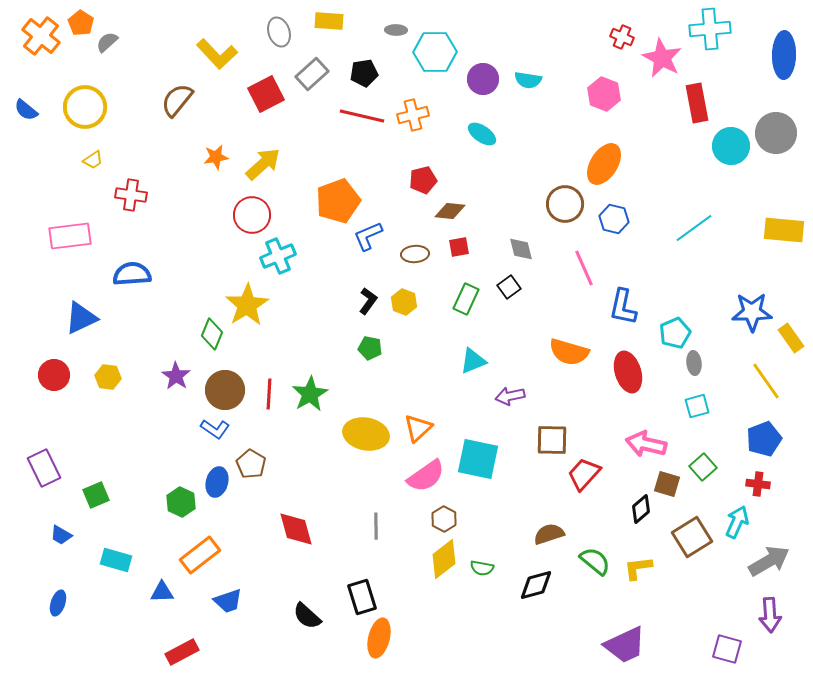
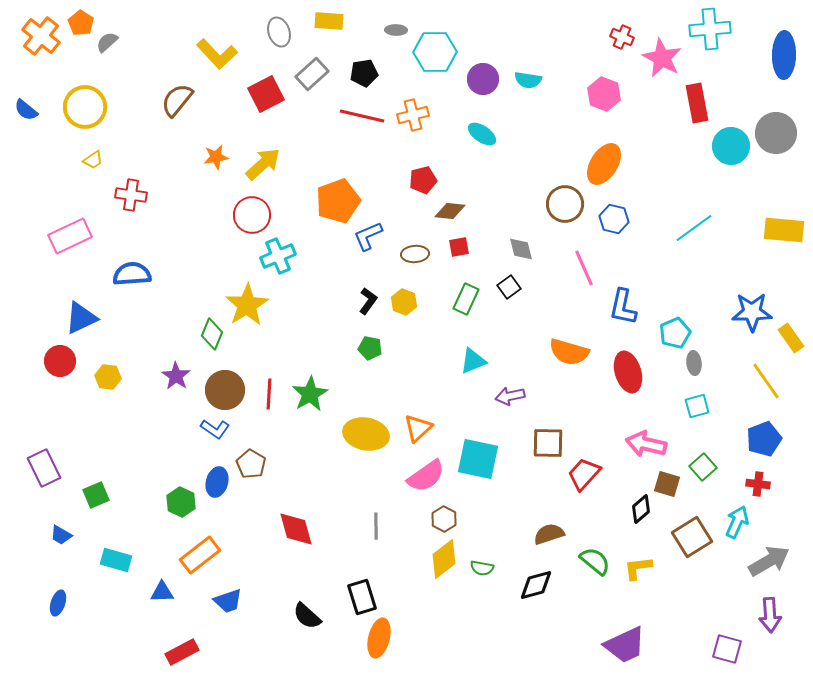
pink rectangle at (70, 236): rotated 18 degrees counterclockwise
red circle at (54, 375): moved 6 px right, 14 px up
brown square at (552, 440): moved 4 px left, 3 px down
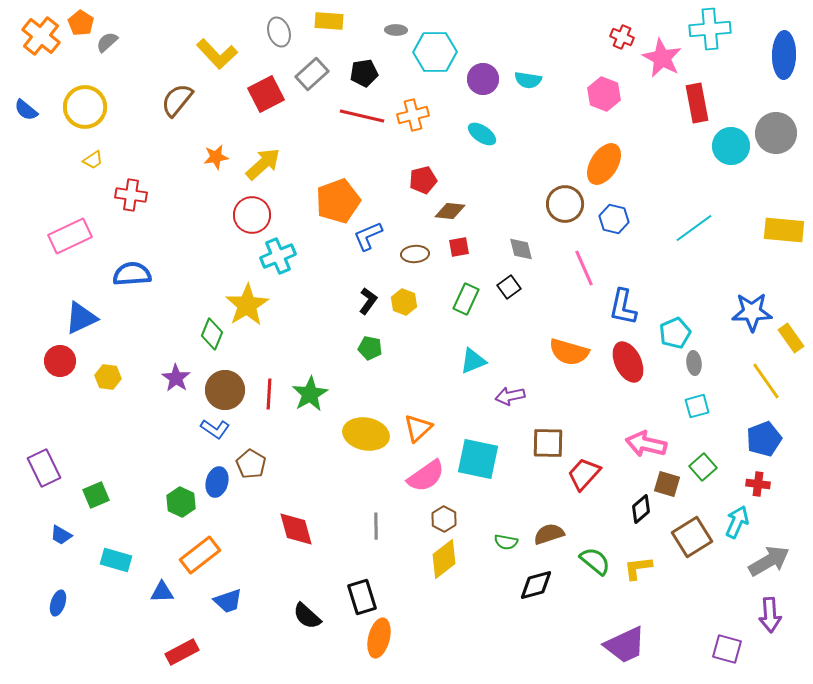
red ellipse at (628, 372): moved 10 px up; rotated 9 degrees counterclockwise
purple star at (176, 376): moved 2 px down
green semicircle at (482, 568): moved 24 px right, 26 px up
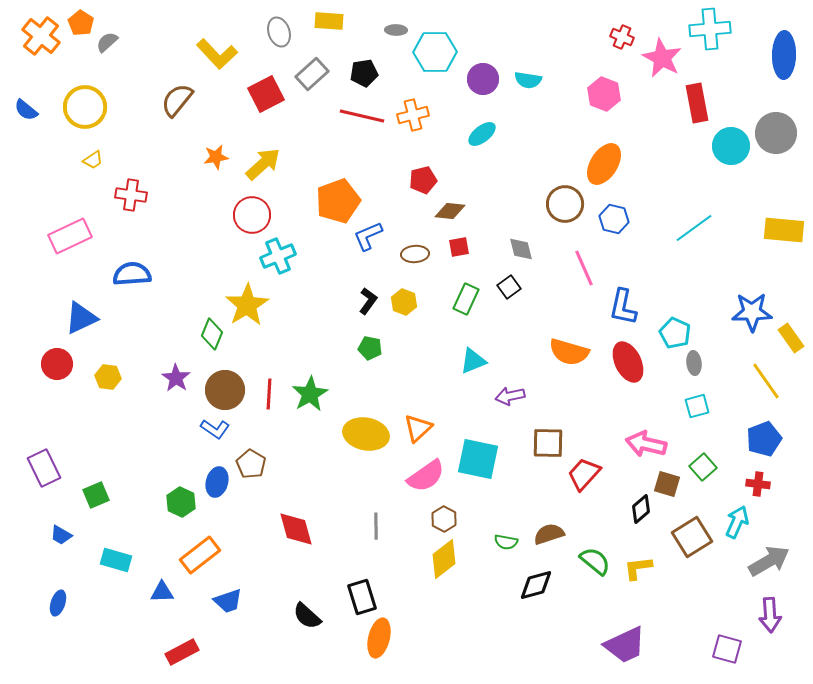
cyan ellipse at (482, 134): rotated 72 degrees counterclockwise
cyan pentagon at (675, 333): rotated 24 degrees counterclockwise
red circle at (60, 361): moved 3 px left, 3 px down
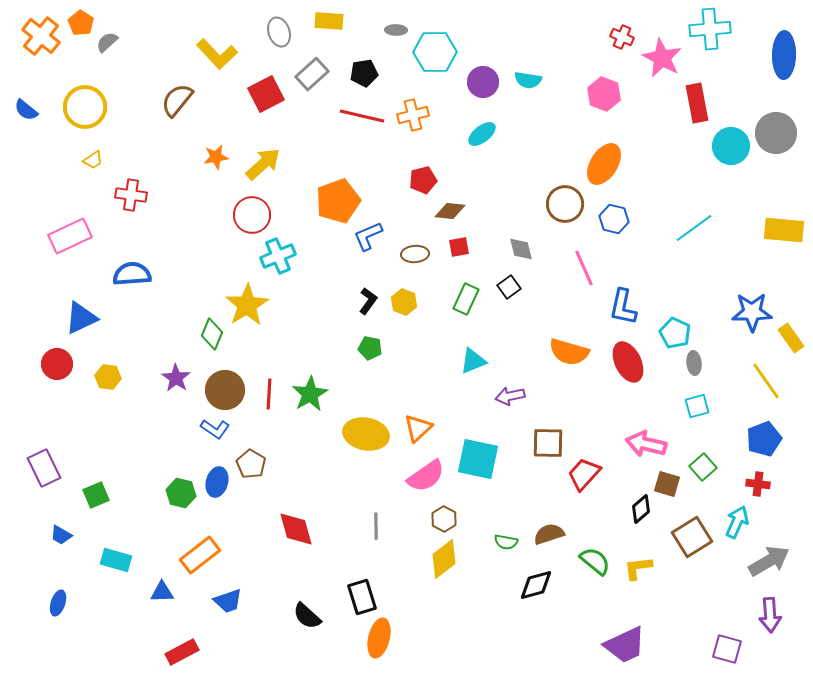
purple circle at (483, 79): moved 3 px down
green hexagon at (181, 502): moved 9 px up; rotated 12 degrees counterclockwise
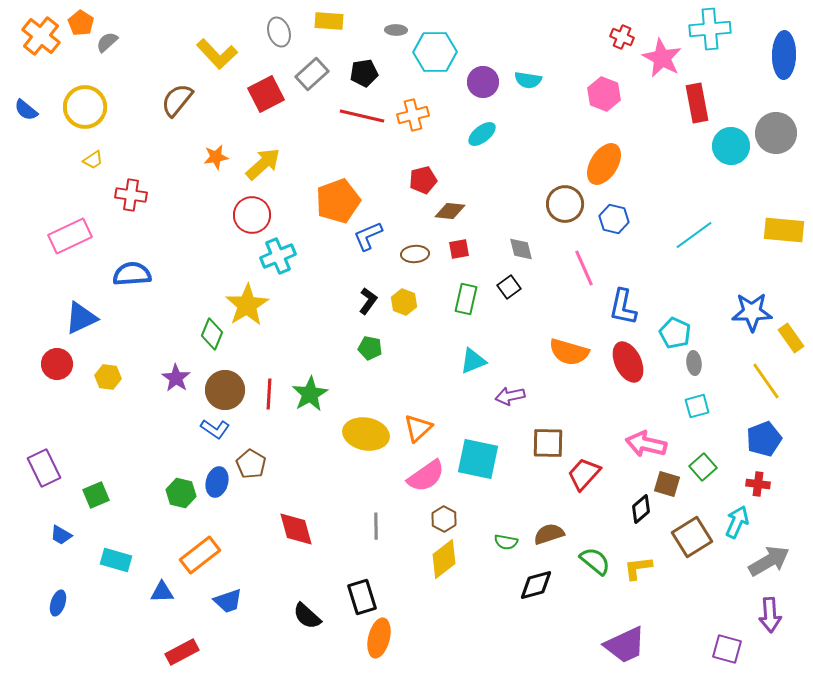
cyan line at (694, 228): moved 7 px down
red square at (459, 247): moved 2 px down
green rectangle at (466, 299): rotated 12 degrees counterclockwise
